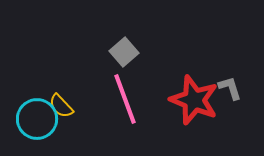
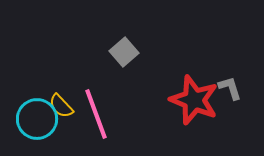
pink line: moved 29 px left, 15 px down
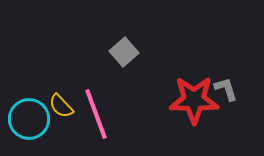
gray L-shape: moved 4 px left, 1 px down
red star: rotated 21 degrees counterclockwise
cyan circle: moved 8 px left
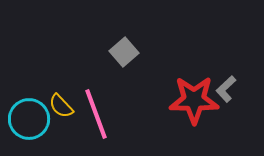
gray L-shape: rotated 116 degrees counterclockwise
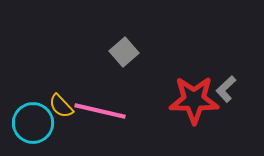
pink line: moved 4 px right, 3 px up; rotated 57 degrees counterclockwise
cyan circle: moved 4 px right, 4 px down
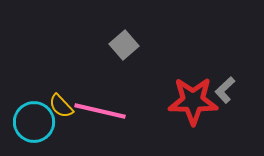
gray square: moved 7 px up
gray L-shape: moved 1 px left, 1 px down
red star: moved 1 px left, 1 px down
cyan circle: moved 1 px right, 1 px up
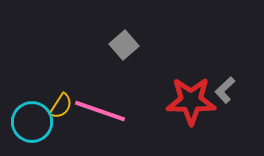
red star: moved 2 px left
yellow semicircle: rotated 104 degrees counterclockwise
pink line: rotated 6 degrees clockwise
cyan circle: moved 2 px left
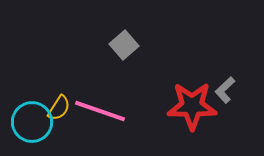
red star: moved 1 px right, 5 px down
yellow semicircle: moved 2 px left, 2 px down
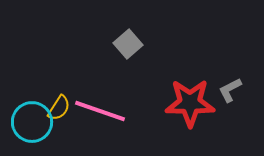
gray square: moved 4 px right, 1 px up
gray L-shape: moved 5 px right; rotated 16 degrees clockwise
red star: moved 2 px left, 3 px up
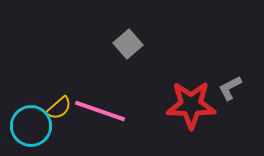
gray L-shape: moved 2 px up
red star: moved 1 px right, 2 px down
yellow semicircle: rotated 16 degrees clockwise
cyan circle: moved 1 px left, 4 px down
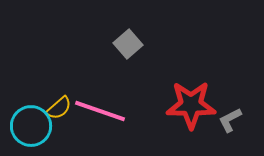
gray L-shape: moved 32 px down
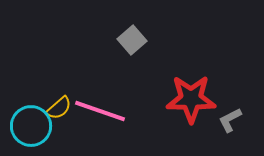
gray square: moved 4 px right, 4 px up
red star: moved 6 px up
